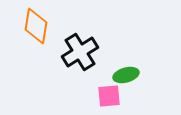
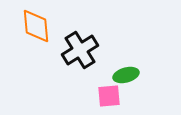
orange diamond: rotated 15 degrees counterclockwise
black cross: moved 2 px up
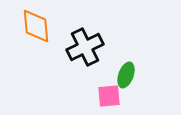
black cross: moved 5 px right, 3 px up; rotated 6 degrees clockwise
green ellipse: rotated 55 degrees counterclockwise
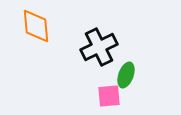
black cross: moved 14 px right
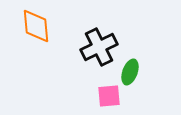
green ellipse: moved 4 px right, 3 px up
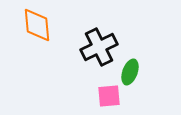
orange diamond: moved 1 px right, 1 px up
